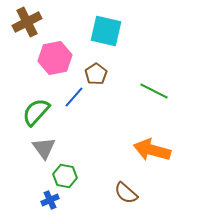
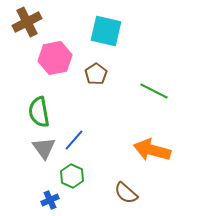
blue line: moved 43 px down
green semicircle: moved 3 px right; rotated 52 degrees counterclockwise
green hexagon: moved 7 px right; rotated 15 degrees clockwise
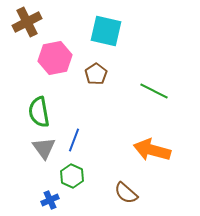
blue line: rotated 20 degrees counterclockwise
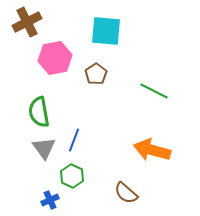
cyan square: rotated 8 degrees counterclockwise
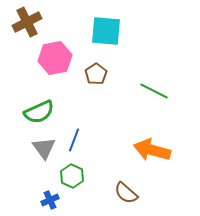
green semicircle: rotated 104 degrees counterclockwise
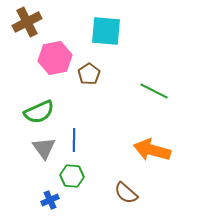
brown pentagon: moved 7 px left
blue line: rotated 20 degrees counterclockwise
green hexagon: rotated 20 degrees counterclockwise
